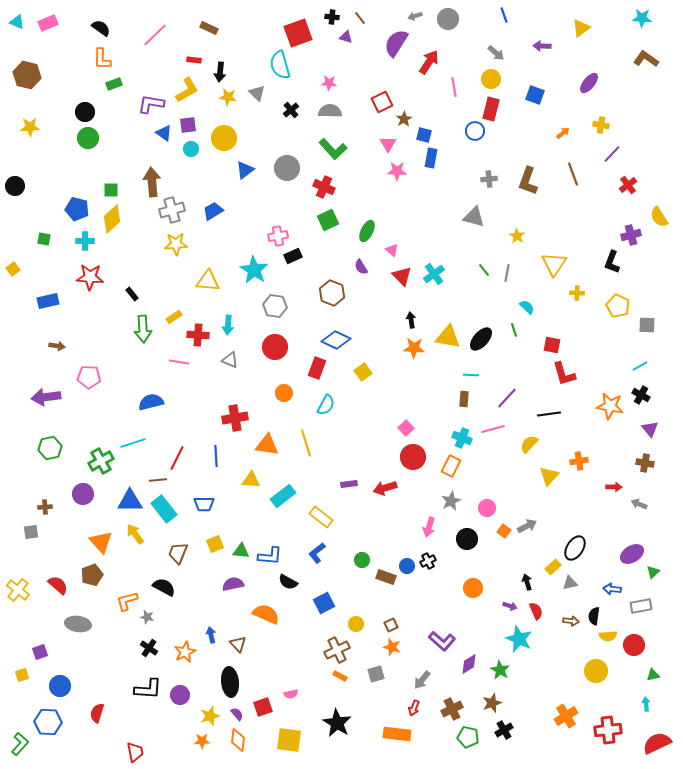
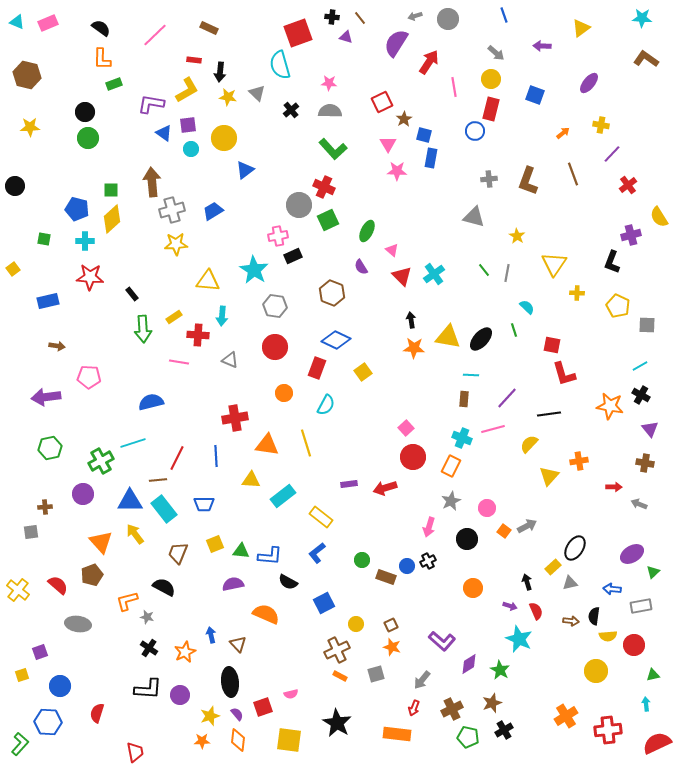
gray circle at (287, 168): moved 12 px right, 37 px down
cyan arrow at (228, 325): moved 6 px left, 9 px up
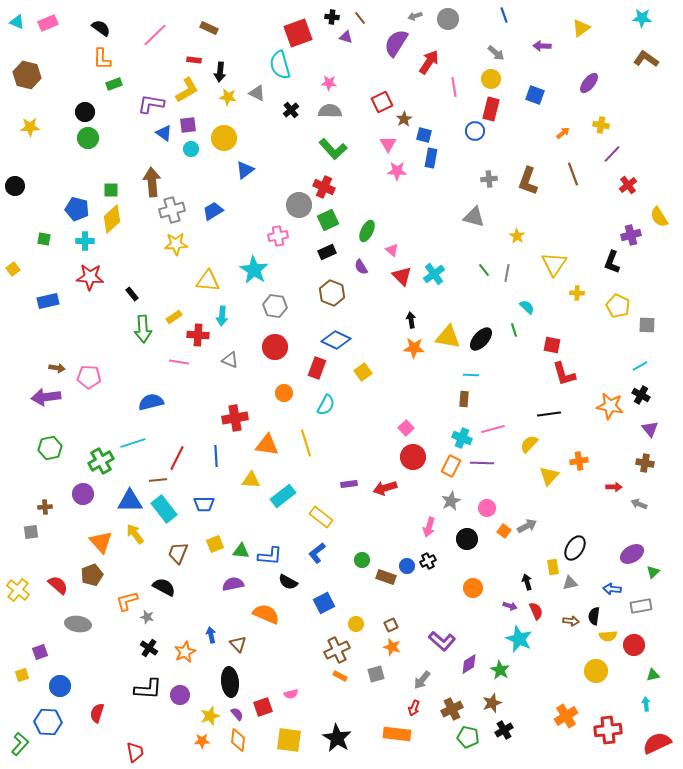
gray triangle at (257, 93): rotated 18 degrees counterclockwise
black rectangle at (293, 256): moved 34 px right, 4 px up
brown arrow at (57, 346): moved 22 px down
purple line at (507, 398): moved 25 px left, 65 px down; rotated 50 degrees clockwise
yellow rectangle at (553, 567): rotated 56 degrees counterclockwise
black star at (337, 723): moved 15 px down
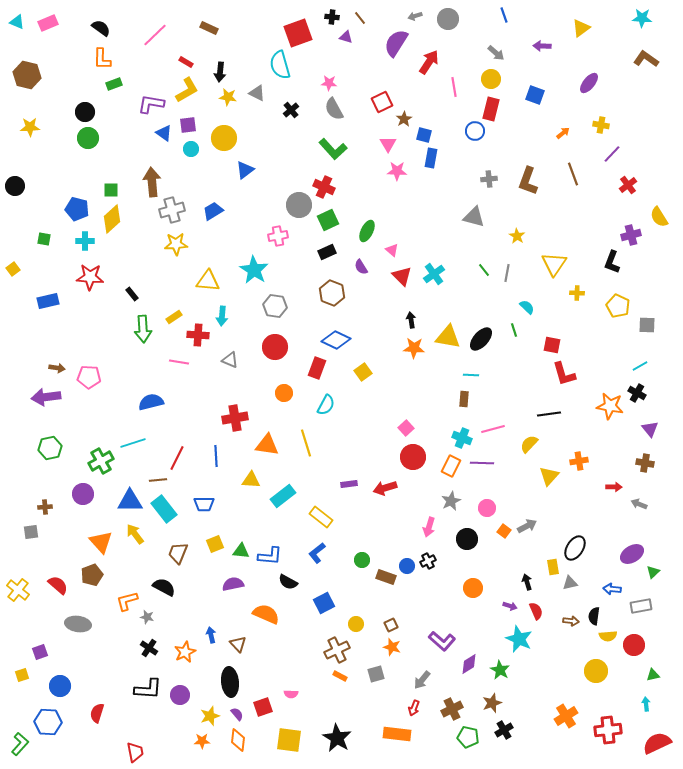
red rectangle at (194, 60): moved 8 px left, 2 px down; rotated 24 degrees clockwise
gray semicircle at (330, 111): moved 4 px right, 2 px up; rotated 120 degrees counterclockwise
black cross at (641, 395): moved 4 px left, 2 px up
pink semicircle at (291, 694): rotated 16 degrees clockwise
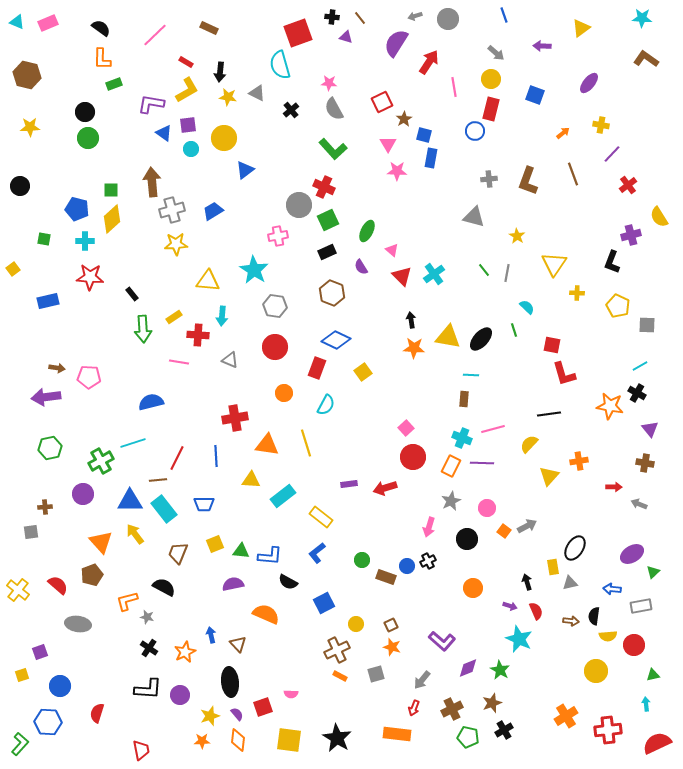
black circle at (15, 186): moved 5 px right
purple diamond at (469, 664): moved 1 px left, 4 px down; rotated 10 degrees clockwise
red trapezoid at (135, 752): moved 6 px right, 2 px up
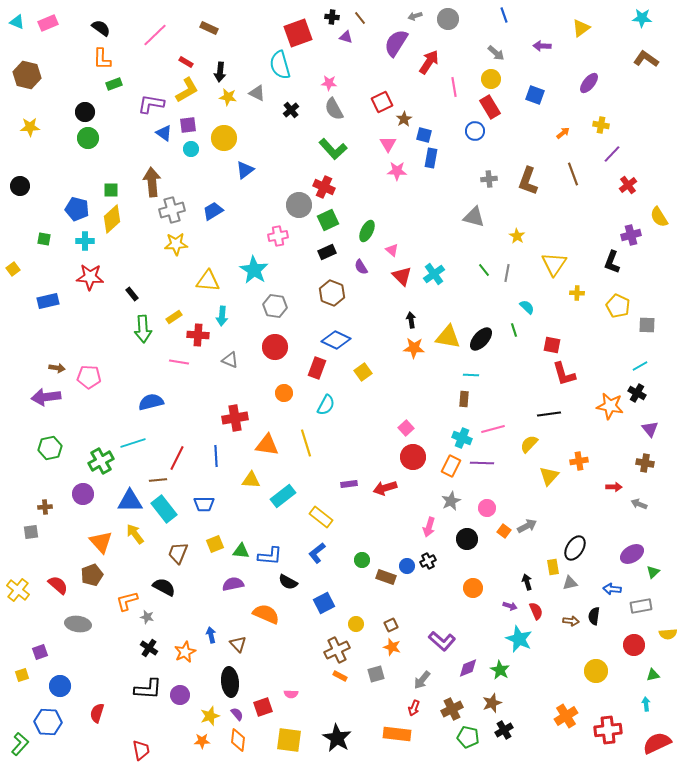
red rectangle at (491, 109): moved 1 px left, 2 px up; rotated 45 degrees counterclockwise
yellow semicircle at (608, 636): moved 60 px right, 2 px up
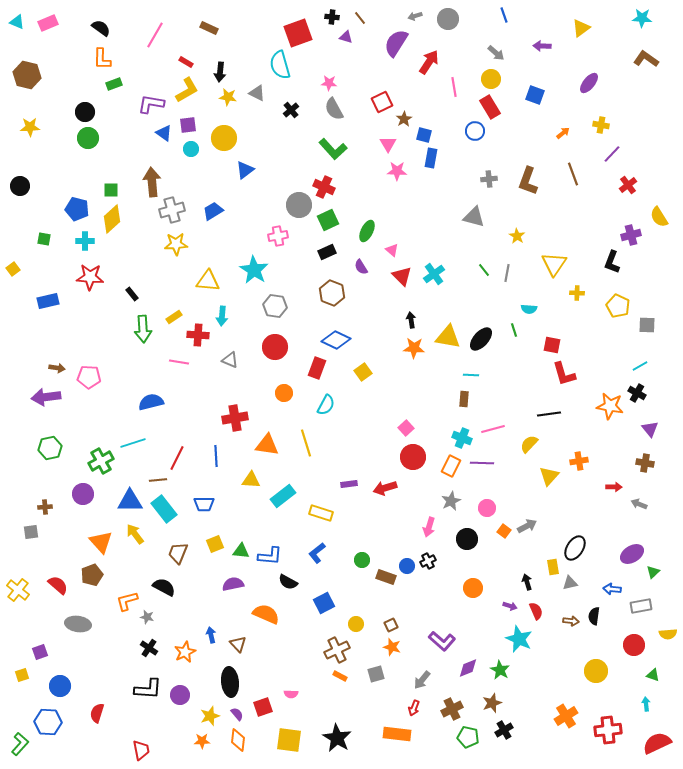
pink line at (155, 35): rotated 16 degrees counterclockwise
cyan semicircle at (527, 307): moved 2 px right, 2 px down; rotated 140 degrees clockwise
yellow rectangle at (321, 517): moved 4 px up; rotated 20 degrees counterclockwise
green triangle at (653, 675): rotated 32 degrees clockwise
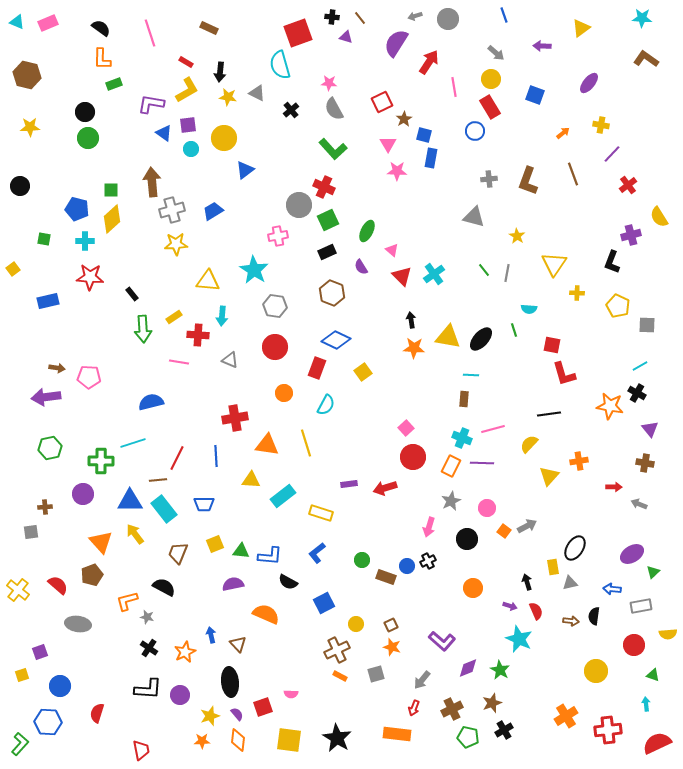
pink line at (155, 35): moved 5 px left, 2 px up; rotated 48 degrees counterclockwise
green cross at (101, 461): rotated 30 degrees clockwise
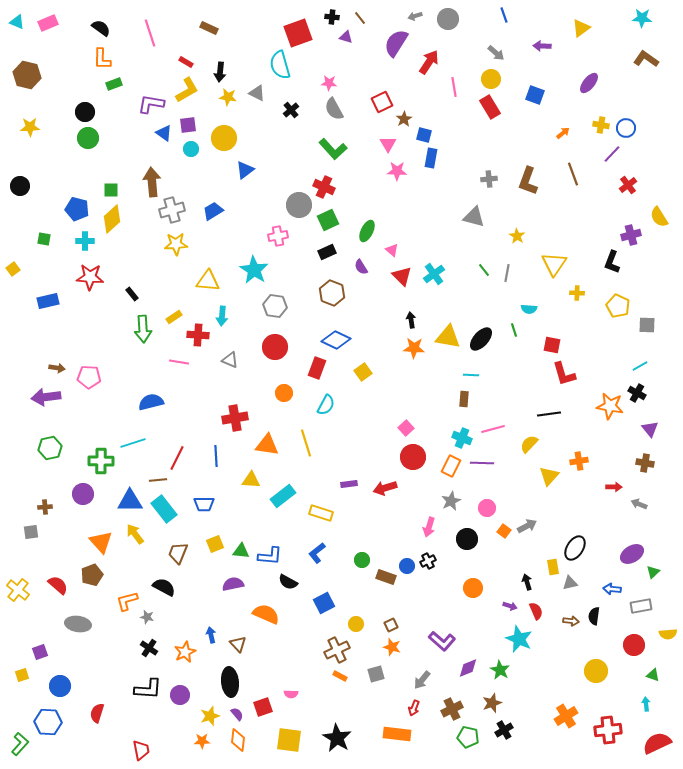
blue circle at (475, 131): moved 151 px right, 3 px up
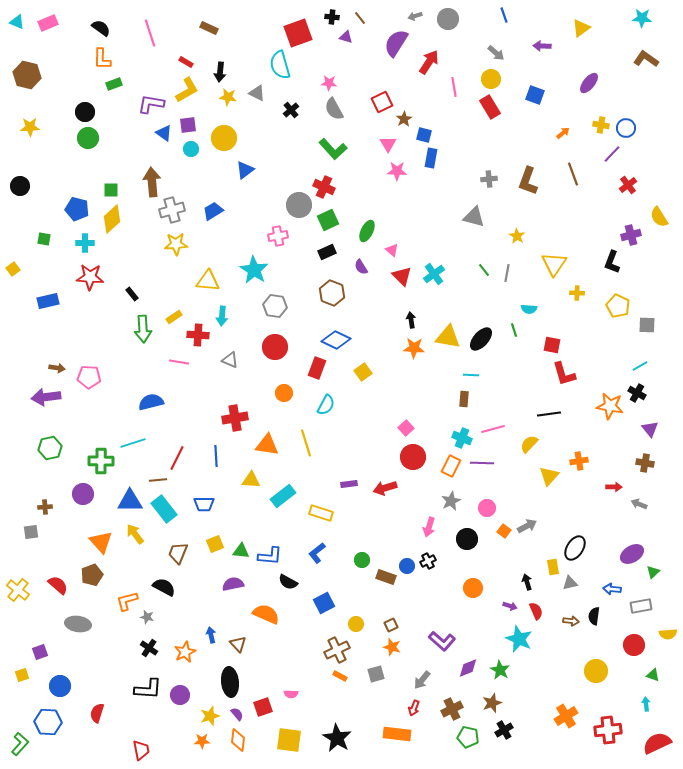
cyan cross at (85, 241): moved 2 px down
